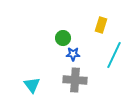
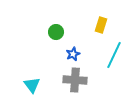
green circle: moved 7 px left, 6 px up
blue star: rotated 24 degrees counterclockwise
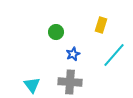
cyan line: rotated 16 degrees clockwise
gray cross: moved 5 px left, 2 px down
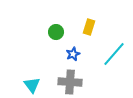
yellow rectangle: moved 12 px left, 2 px down
cyan line: moved 1 px up
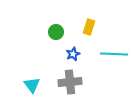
cyan line: rotated 52 degrees clockwise
gray cross: rotated 10 degrees counterclockwise
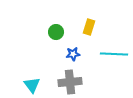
blue star: rotated 16 degrees clockwise
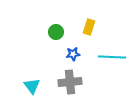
cyan line: moved 2 px left, 3 px down
cyan triangle: moved 1 px down
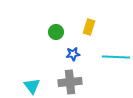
cyan line: moved 4 px right
